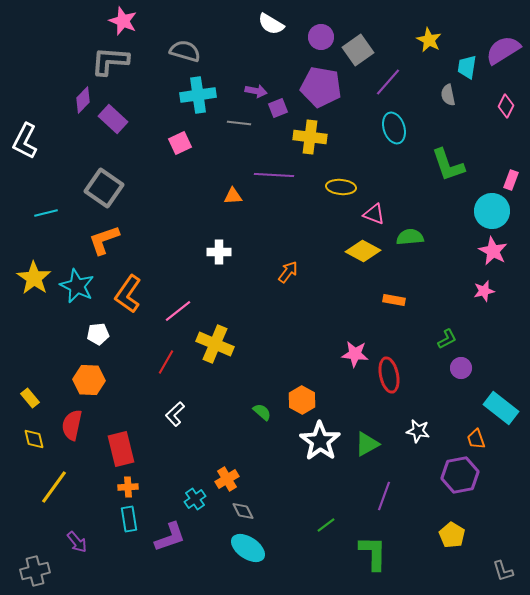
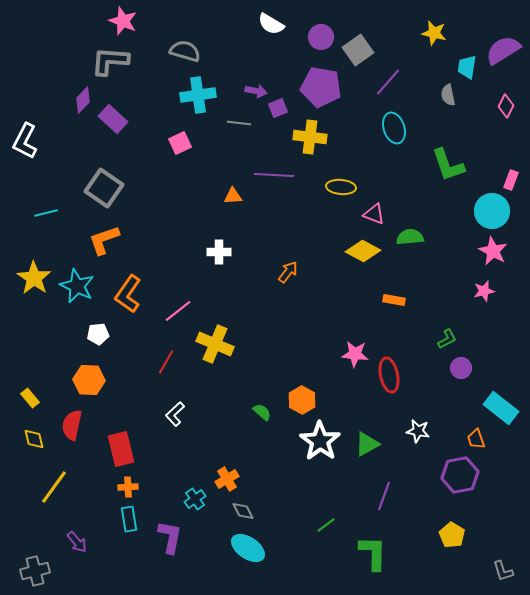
yellow star at (429, 40): moved 5 px right, 7 px up; rotated 15 degrees counterclockwise
purple L-shape at (170, 537): rotated 60 degrees counterclockwise
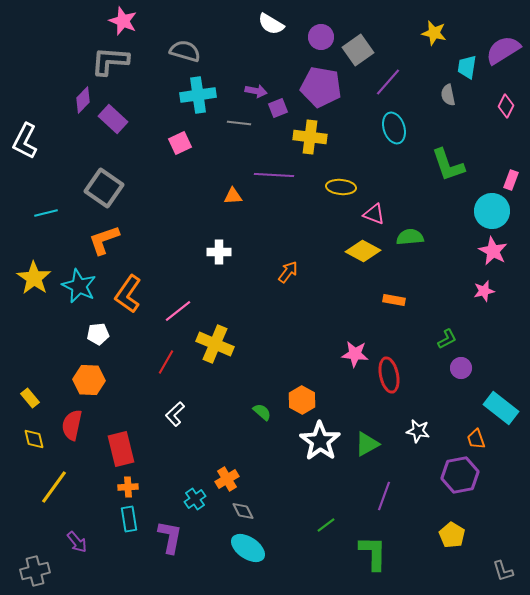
cyan star at (77, 286): moved 2 px right
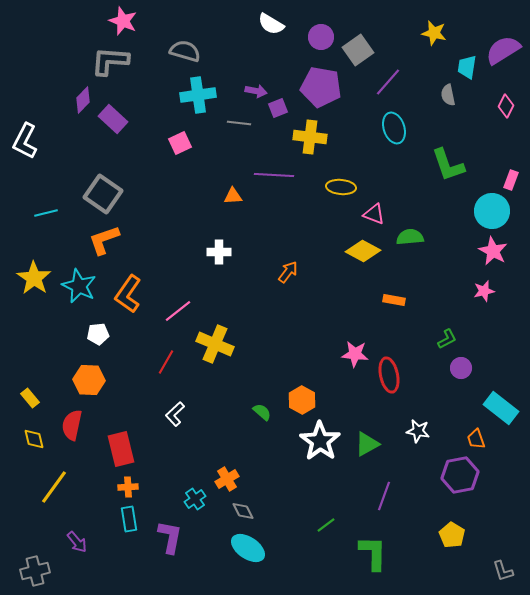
gray square at (104, 188): moved 1 px left, 6 px down
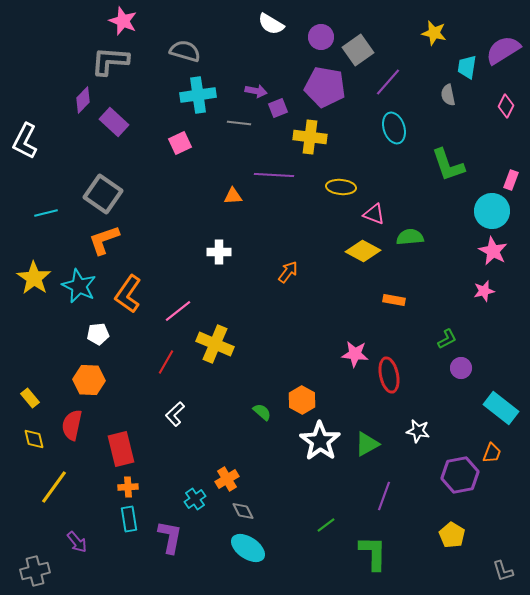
purple pentagon at (321, 87): moved 4 px right
purple rectangle at (113, 119): moved 1 px right, 3 px down
orange trapezoid at (476, 439): moved 16 px right, 14 px down; rotated 140 degrees counterclockwise
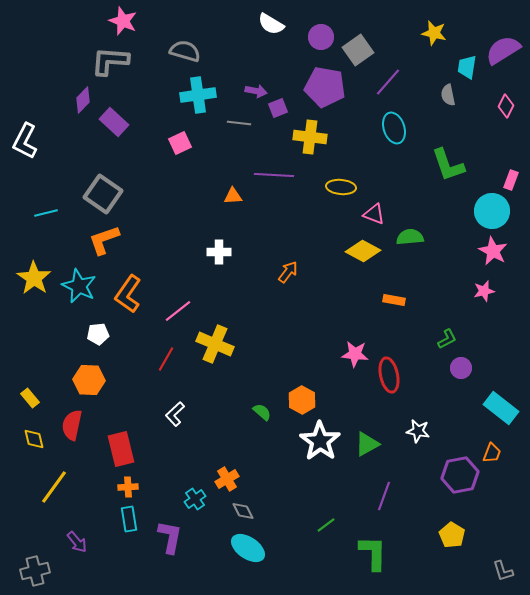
red line at (166, 362): moved 3 px up
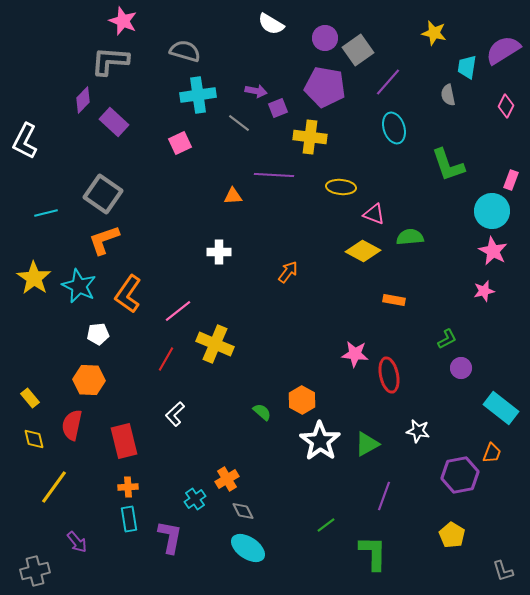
purple circle at (321, 37): moved 4 px right, 1 px down
gray line at (239, 123): rotated 30 degrees clockwise
red rectangle at (121, 449): moved 3 px right, 8 px up
